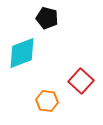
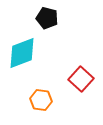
red square: moved 2 px up
orange hexagon: moved 6 px left, 1 px up
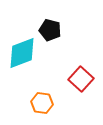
black pentagon: moved 3 px right, 12 px down
orange hexagon: moved 1 px right, 3 px down
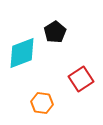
black pentagon: moved 5 px right, 2 px down; rotated 25 degrees clockwise
red square: rotated 15 degrees clockwise
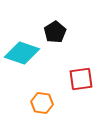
cyan diamond: rotated 40 degrees clockwise
red square: rotated 25 degrees clockwise
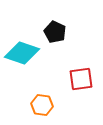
black pentagon: rotated 15 degrees counterclockwise
orange hexagon: moved 2 px down
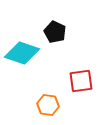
red square: moved 2 px down
orange hexagon: moved 6 px right
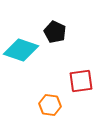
cyan diamond: moved 1 px left, 3 px up
orange hexagon: moved 2 px right
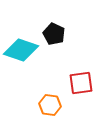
black pentagon: moved 1 px left, 2 px down
red square: moved 2 px down
